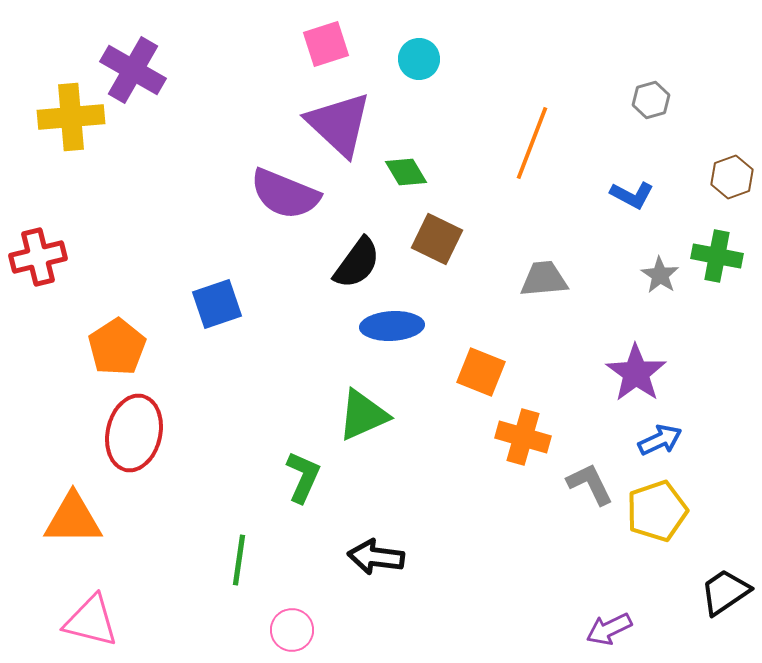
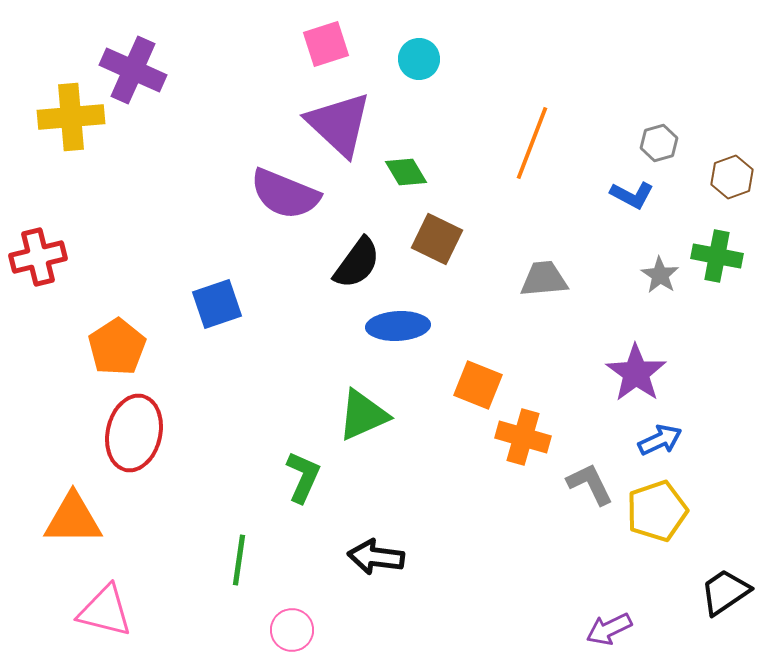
purple cross: rotated 6 degrees counterclockwise
gray hexagon: moved 8 px right, 43 px down
blue ellipse: moved 6 px right
orange square: moved 3 px left, 13 px down
pink triangle: moved 14 px right, 10 px up
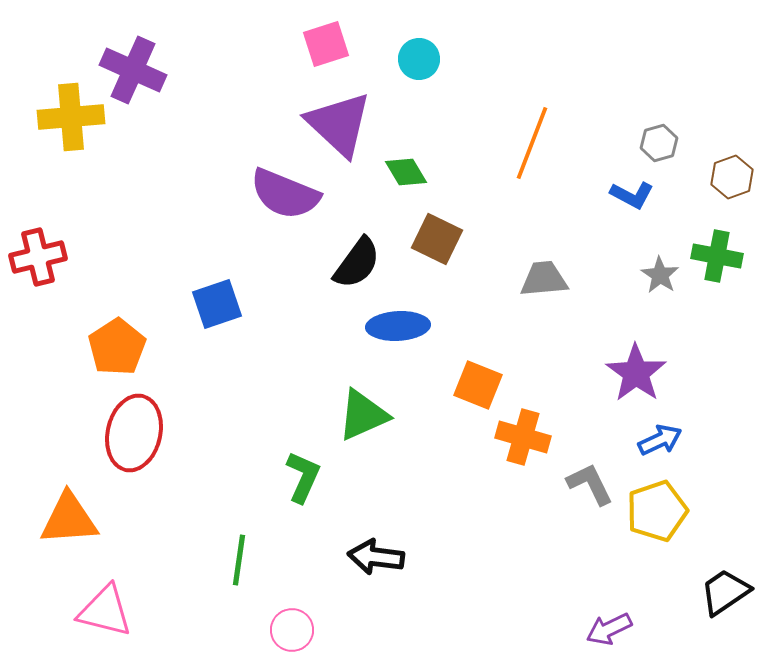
orange triangle: moved 4 px left; rotated 4 degrees counterclockwise
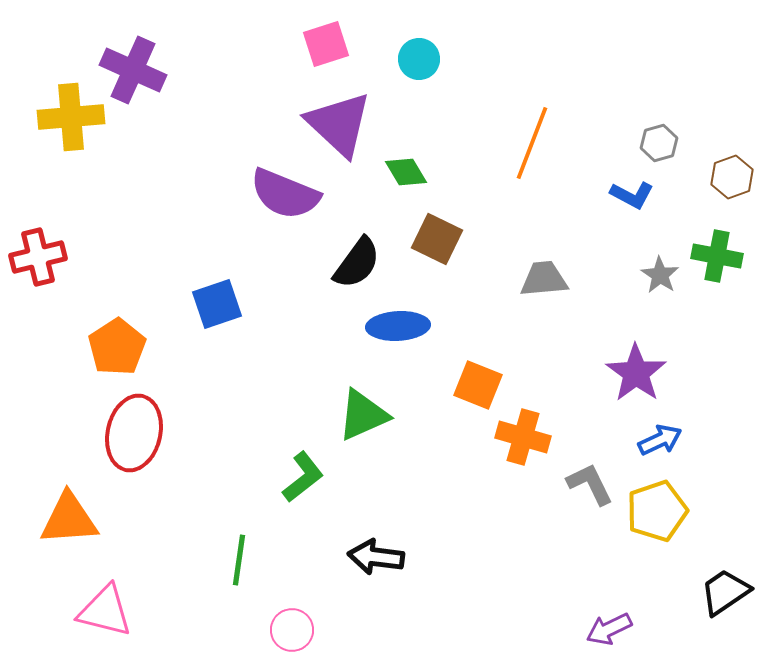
green L-shape: rotated 28 degrees clockwise
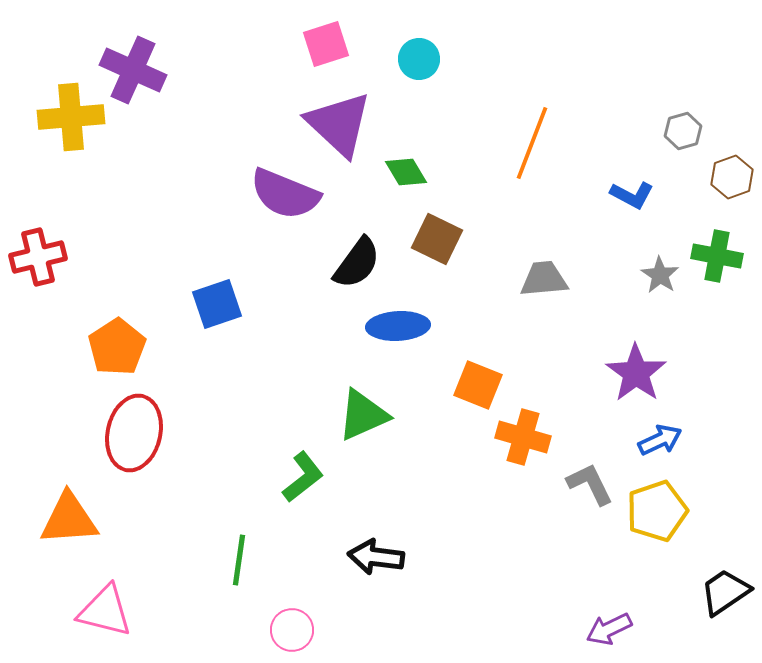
gray hexagon: moved 24 px right, 12 px up
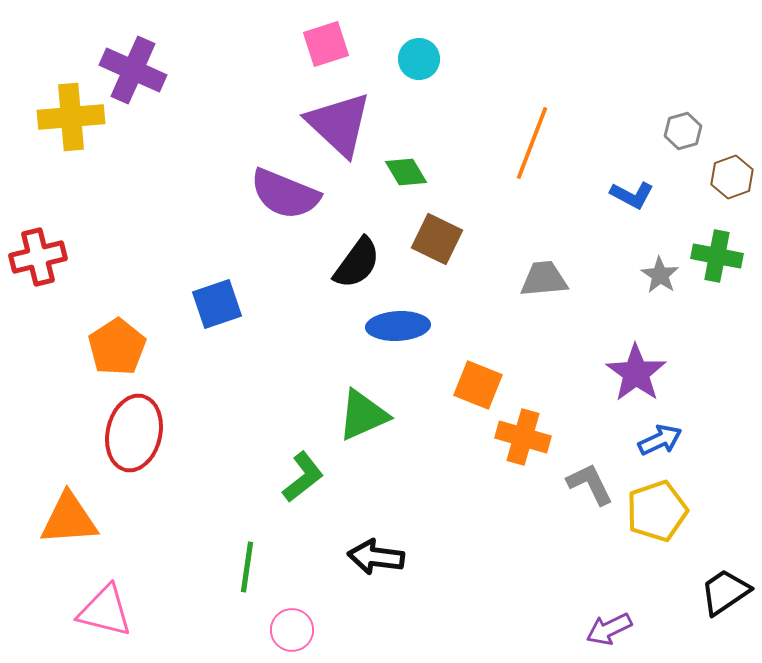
green line: moved 8 px right, 7 px down
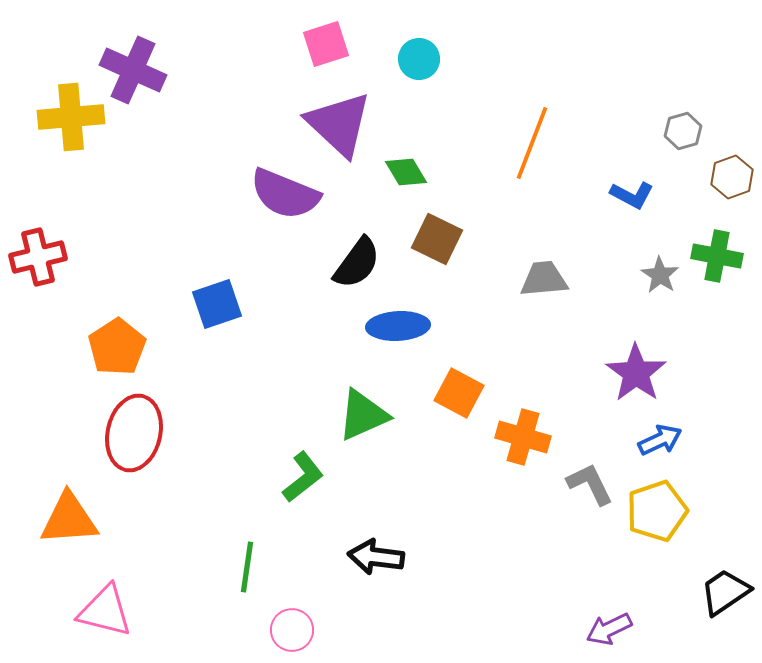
orange square: moved 19 px left, 8 px down; rotated 6 degrees clockwise
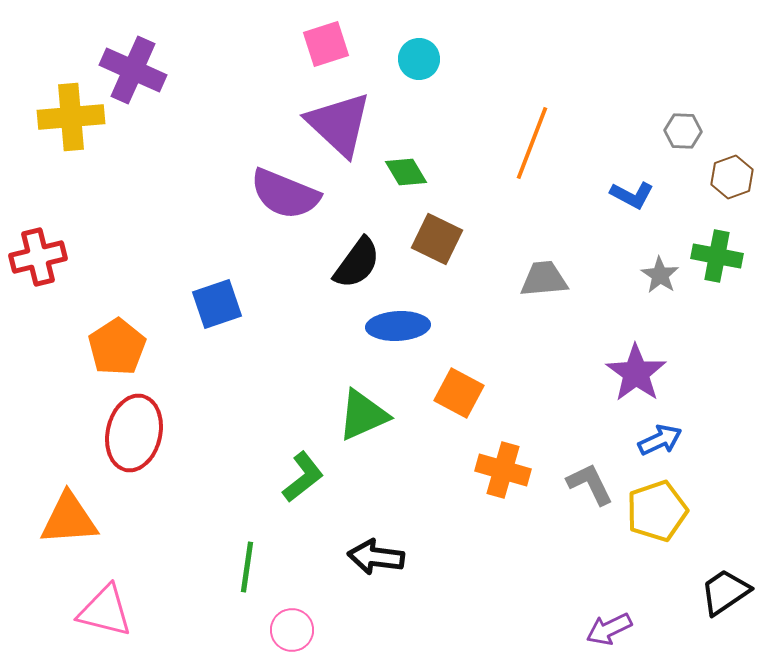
gray hexagon: rotated 18 degrees clockwise
orange cross: moved 20 px left, 33 px down
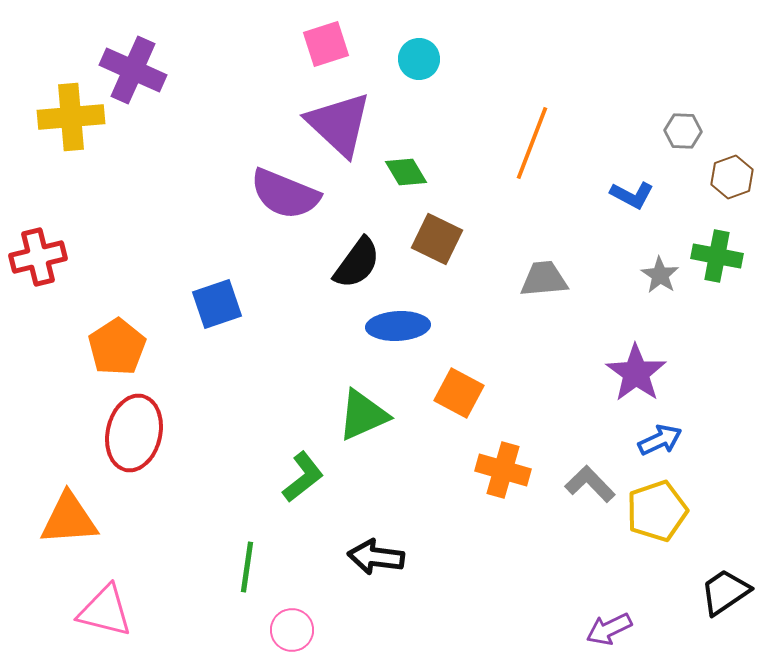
gray L-shape: rotated 18 degrees counterclockwise
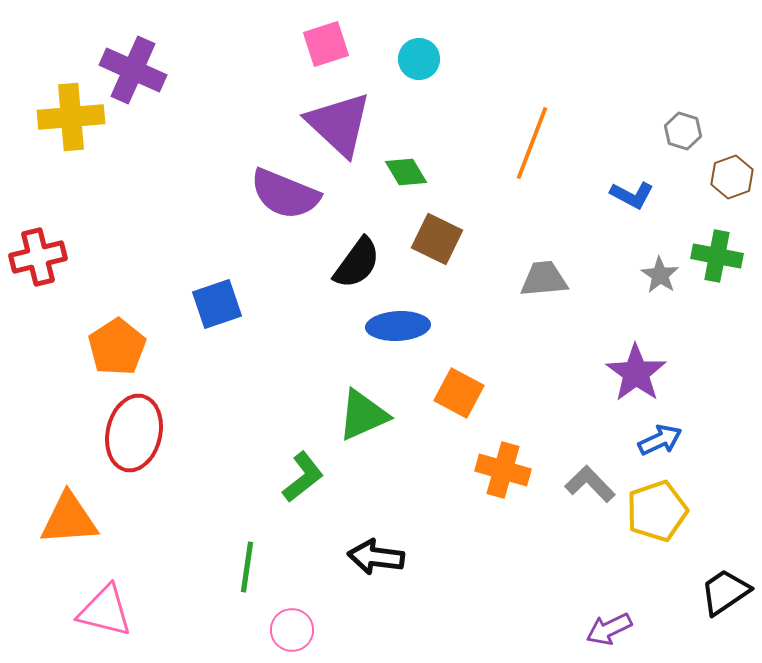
gray hexagon: rotated 15 degrees clockwise
